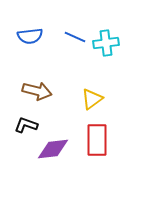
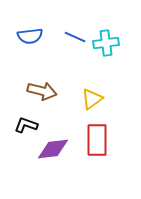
brown arrow: moved 5 px right
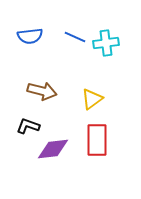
black L-shape: moved 2 px right, 1 px down
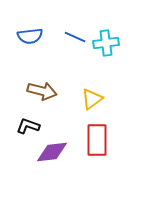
purple diamond: moved 1 px left, 3 px down
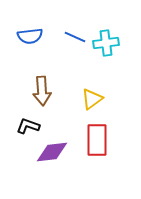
brown arrow: rotated 72 degrees clockwise
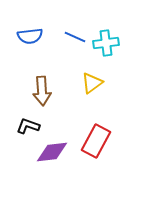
yellow triangle: moved 16 px up
red rectangle: moved 1 px left, 1 px down; rotated 28 degrees clockwise
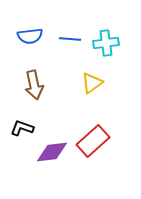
blue line: moved 5 px left, 2 px down; rotated 20 degrees counterclockwise
brown arrow: moved 8 px left, 6 px up; rotated 8 degrees counterclockwise
black L-shape: moved 6 px left, 2 px down
red rectangle: moved 3 px left; rotated 20 degrees clockwise
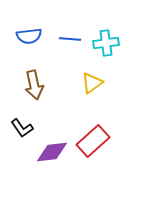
blue semicircle: moved 1 px left
black L-shape: rotated 145 degrees counterclockwise
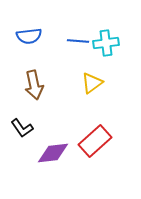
blue line: moved 8 px right, 2 px down
red rectangle: moved 2 px right
purple diamond: moved 1 px right, 1 px down
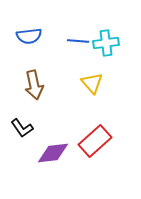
yellow triangle: rotated 35 degrees counterclockwise
